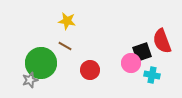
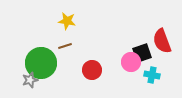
brown line: rotated 48 degrees counterclockwise
black square: moved 1 px down
pink circle: moved 1 px up
red circle: moved 2 px right
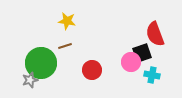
red semicircle: moved 7 px left, 7 px up
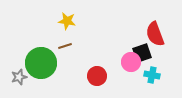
red circle: moved 5 px right, 6 px down
gray star: moved 11 px left, 3 px up
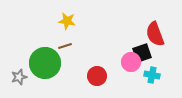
green circle: moved 4 px right
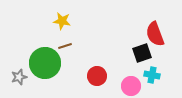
yellow star: moved 5 px left
pink circle: moved 24 px down
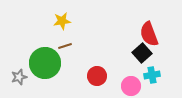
yellow star: rotated 18 degrees counterclockwise
red semicircle: moved 6 px left
black square: rotated 24 degrees counterclockwise
cyan cross: rotated 21 degrees counterclockwise
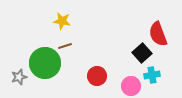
yellow star: rotated 18 degrees clockwise
red semicircle: moved 9 px right
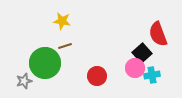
gray star: moved 5 px right, 4 px down
pink circle: moved 4 px right, 18 px up
